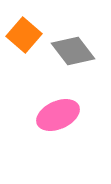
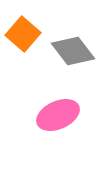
orange square: moved 1 px left, 1 px up
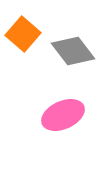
pink ellipse: moved 5 px right
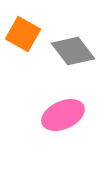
orange square: rotated 12 degrees counterclockwise
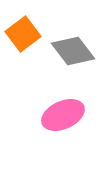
orange square: rotated 24 degrees clockwise
